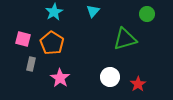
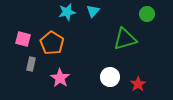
cyan star: moved 13 px right; rotated 18 degrees clockwise
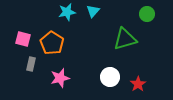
pink star: rotated 24 degrees clockwise
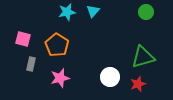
green circle: moved 1 px left, 2 px up
green triangle: moved 18 px right, 18 px down
orange pentagon: moved 5 px right, 2 px down
red star: rotated 14 degrees clockwise
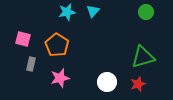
white circle: moved 3 px left, 5 px down
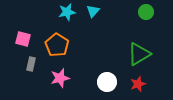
green triangle: moved 4 px left, 3 px up; rotated 15 degrees counterclockwise
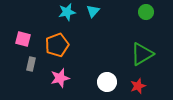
orange pentagon: rotated 20 degrees clockwise
green triangle: moved 3 px right
red star: moved 2 px down
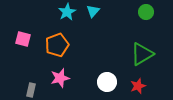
cyan star: rotated 18 degrees counterclockwise
gray rectangle: moved 26 px down
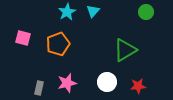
pink square: moved 1 px up
orange pentagon: moved 1 px right, 1 px up
green triangle: moved 17 px left, 4 px up
pink star: moved 7 px right, 5 px down
red star: rotated 14 degrees clockwise
gray rectangle: moved 8 px right, 2 px up
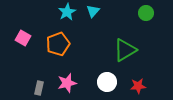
green circle: moved 1 px down
pink square: rotated 14 degrees clockwise
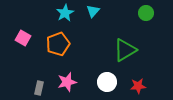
cyan star: moved 2 px left, 1 px down
pink star: moved 1 px up
